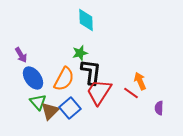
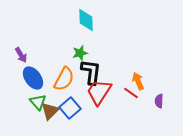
orange arrow: moved 2 px left
purple semicircle: moved 7 px up
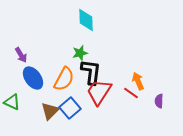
green triangle: moved 26 px left; rotated 24 degrees counterclockwise
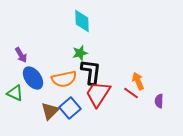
cyan diamond: moved 4 px left, 1 px down
orange semicircle: rotated 50 degrees clockwise
red trapezoid: moved 1 px left, 2 px down
green triangle: moved 3 px right, 9 px up
